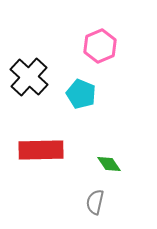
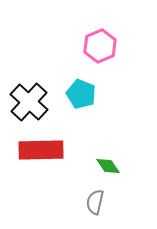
black cross: moved 25 px down
green diamond: moved 1 px left, 2 px down
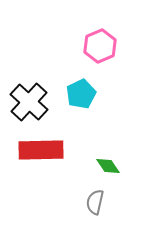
cyan pentagon: rotated 24 degrees clockwise
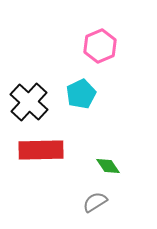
gray semicircle: rotated 45 degrees clockwise
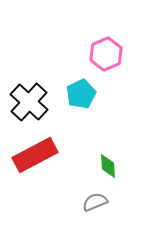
pink hexagon: moved 6 px right, 8 px down
red rectangle: moved 6 px left, 5 px down; rotated 27 degrees counterclockwise
green diamond: rotated 30 degrees clockwise
gray semicircle: rotated 10 degrees clockwise
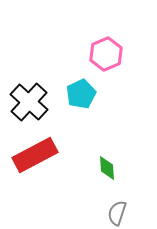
green diamond: moved 1 px left, 2 px down
gray semicircle: moved 22 px right, 11 px down; rotated 50 degrees counterclockwise
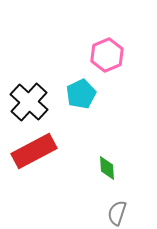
pink hexagon: moved 1 px right, 1 px down
red rectangle: moved 1 px left, 4 px up
